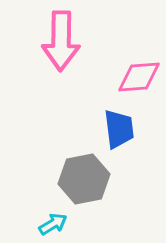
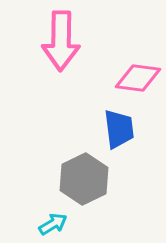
pink diamond: moved 1 px left, 1 px down; rotated 12 degrees clockwise
gray hexagon: rotated 15 degrees counterclockwise
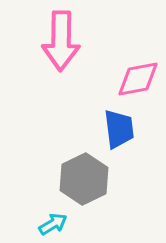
pink diamond: moved 1 px down; rotated 18 degrees counterclockwise
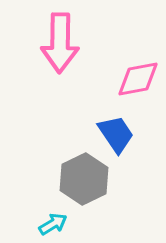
pink arrow: moved 1 px left, 2 px down
blue trapezoid: moved 3 px left, 5 px down; rotated 27 degrees counterclockwise
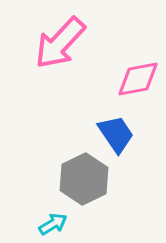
pink arrow: rotated 42 degrees clockwise
